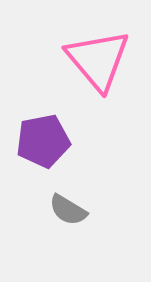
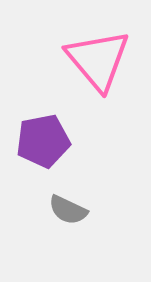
gray semicircle: rotated 6 degrees counterclockwise
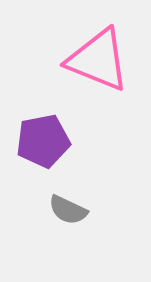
pink triangle: rotated 28 degrees counterclockwise
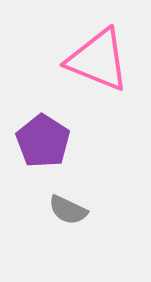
purple pentagon: rotated 28 degrees counterclockwise
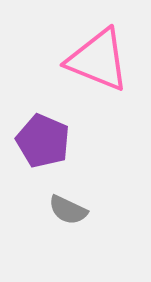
purple pentagon: rotated 10 degrees counterclockwise
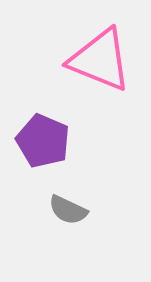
pink triangle: moved 2 px right
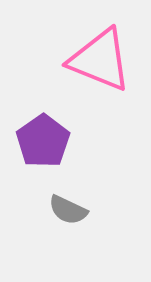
purple pentagon: rotated 14 degrees clockwise
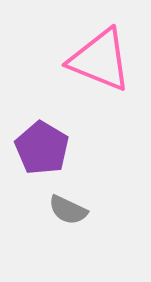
purple pentagon: moved 1 px left, 7 px down; rotated 6 degrees counterclockwise
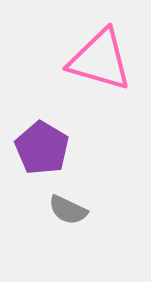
pink triangle: rotated 6 degrees counterclockwise
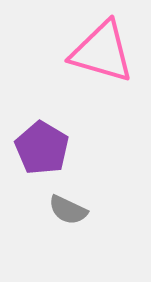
pink triangle: moved 2 px right, 8 px up
